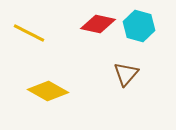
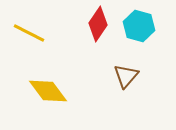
red diamond: rotated 68 degrees counterclockwise
brown triangle: moved 2 px down
yellow diamond: rotated 24 degrees clockwise
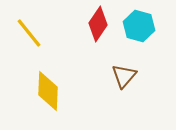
yellow line: rotated 24 degrees clockwise
brown triangle: moved 2 px left
yellow diamond: rotated 39 degrees clockwise
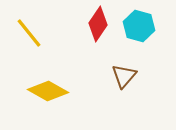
yellow diamond: rotated 63 degrees counterclockwise
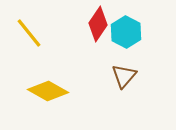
cyan hexagon: moved 13 px left, 6 px down; rotated 12 degrees clockwise
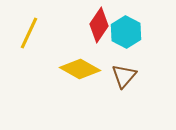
red diamond: moved 1 px right, 1 px down
yellow line: rotated 64 degrees clockwise
yellow diamond: moved 32 px right, 22 px up
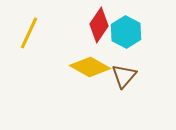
yellow diamond: moved 10 px right, 2 px up
